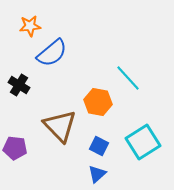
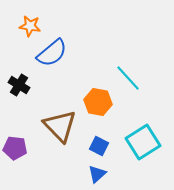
orange star: rotated 15 degrees clockwise
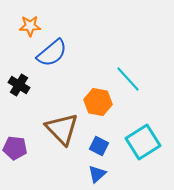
orange star: rotated 10 degrees counterclockwise
cyan line: moved 1 px down
brown triangle: moved 2 px right, 3 px down
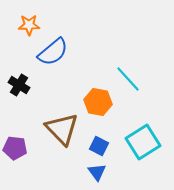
orange star: moved 1 px left, 1 px up
blue semicircle: moved 1 px right, 1 px up
blue triangle: moved 2 px up; rotated 24 degrees counterclockwise
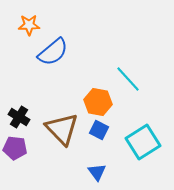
black cross: moved 32 px down
blue square: moved 16 px up
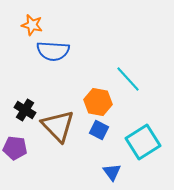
orange star: moved 3 px right; rotated 15 degrees clockwise
blue semicircle: moved 1 px up; rotated 44 degrees clockwise
black cross: moved 6 px right, 7 px up
brown triangle: moved 4 px left, 3 px up
blue triangle: moved 15 px right
